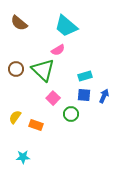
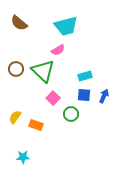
cyan trapezoid: rotated 55 degrees counterclockwise
green triangle: moved 1 px down
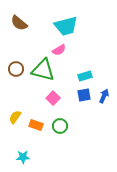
pink semicircle: moved 1 px right
green triangle: moved 1 px up; rotated 30 degrees counterclockwise
blue square: rotated 16 degrees counterclockwise
green circle: moved 11 px left, 12 px down
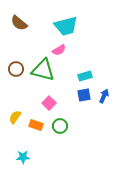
pink square: moved 4 px left, 5 px down
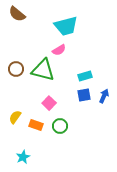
brown semicircle: moved 2 px left, 9 px up
cyan star: rotated 24 degrees counterclockwise
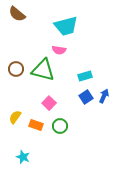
pink semicircle: rotated 40 degrees clockwise
blue square: moved 2 px right, 2 px down; rotated 24 degrees counterclockwise
cyan star: rotated 24 degrees counterclockwise
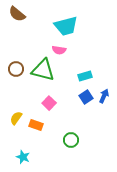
yellow semicircle: moved 1 px right, 1 px down
green circle: moved 11 px right, 14 px down
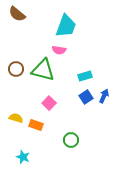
cyan trapezoid: rotated 55 degrees counterclockwise
yellow semicircle: rotated 72 degrees clockwise
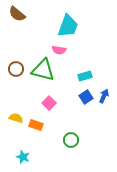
cyan trapezoid: moved 2 px right
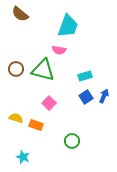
brown semicircle: moved 3 px right
green circle: moved 1 px right, 1 px down
